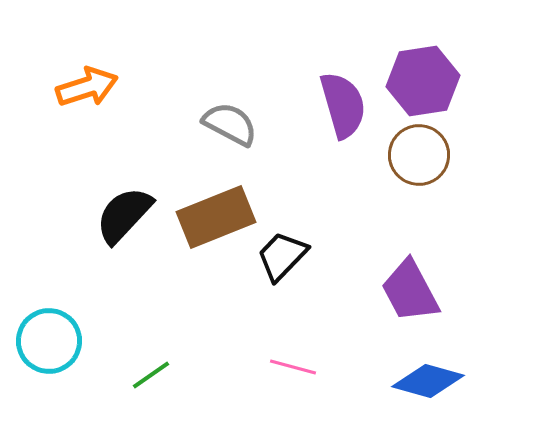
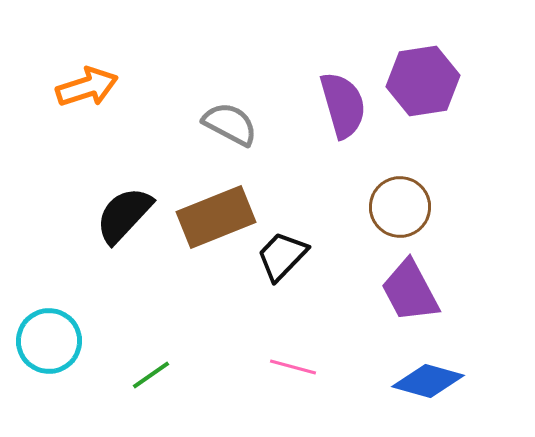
brown circle: moved 19 px left, 52 px down
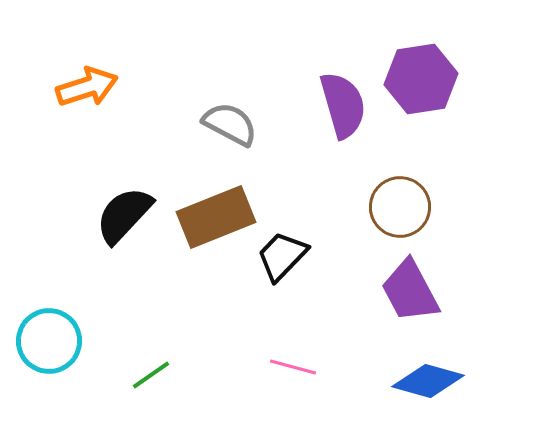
purple hexagon: moved 2 px left, 2 px up
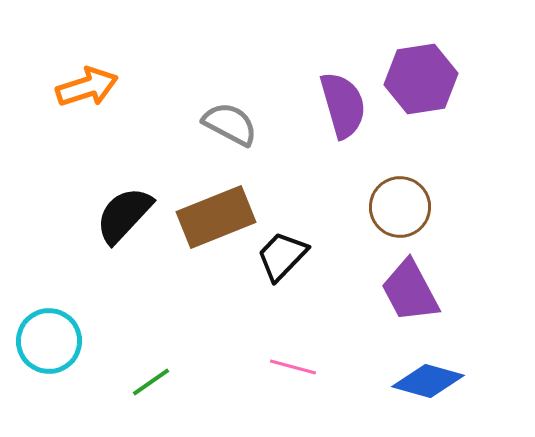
green line: moved 7 px down
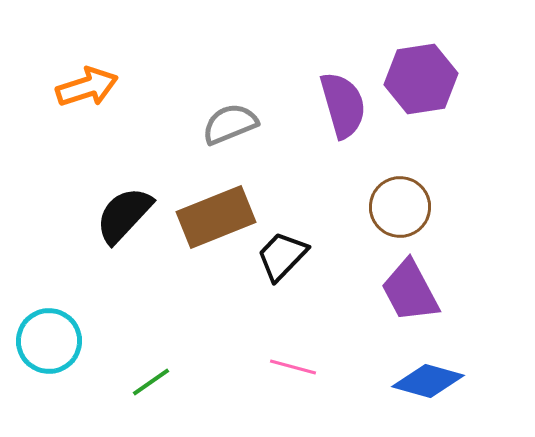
gray semicircle: rotated 50 degrees counterclockwise
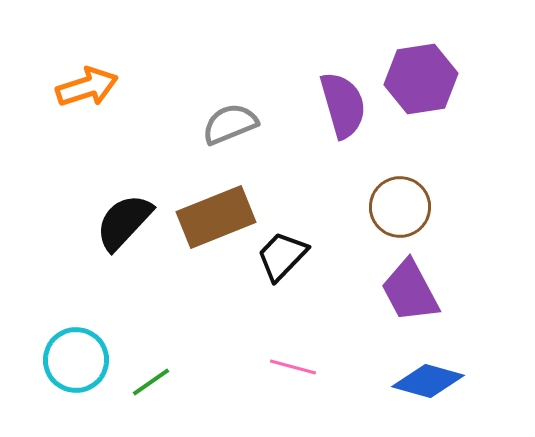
black semicircle: moved 7 px down
cyan circle: moved 27 px right, 19 px down
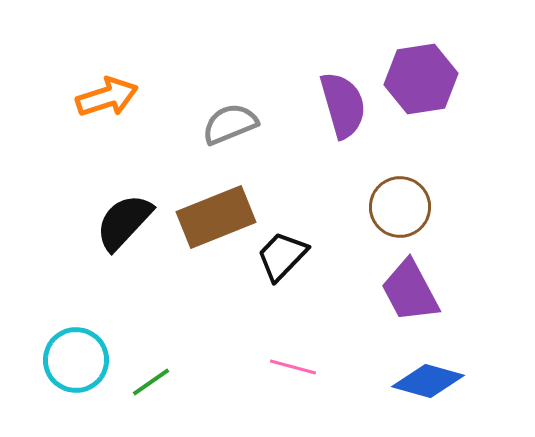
orange arrow: moved 20 px right, 10 px down
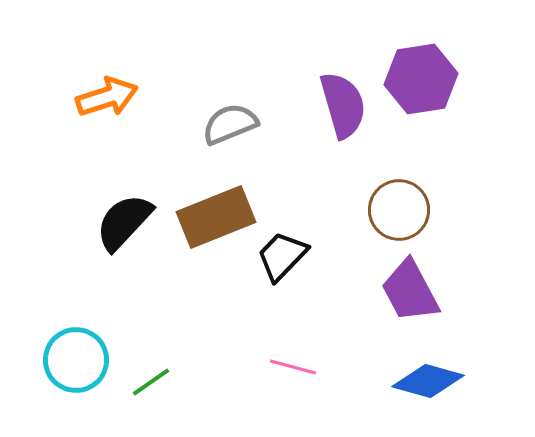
brown circle: moved 1 px left, 3 px down
